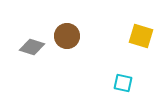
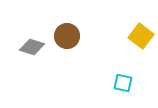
yellow square: rotated 20 degrees clockwise
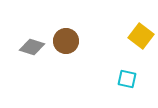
brown circle: moved 1 px left, 5 px down
cyan square: moved 4 px right, 4 px up
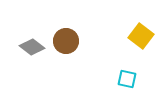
gray diamond: rotated 20 degrees clockwise
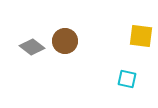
yellow square: rotated 30 degrees counterclockwise
brown circle: moved 1 px left
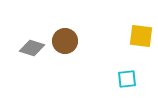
gray diamond: moved 1 px down; rotated 20 degrees counterclockwise
cyan square: rotated 18 degrees counterclockwise
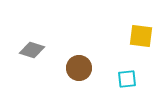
brown circle: moved 14 px right, 27 px down
gray diamond: moved 2 px down
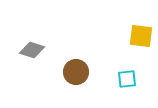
brown circle: moved 3 px left, 4 px down
